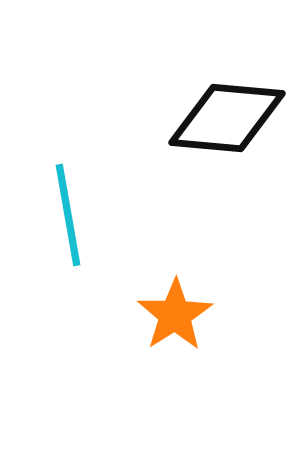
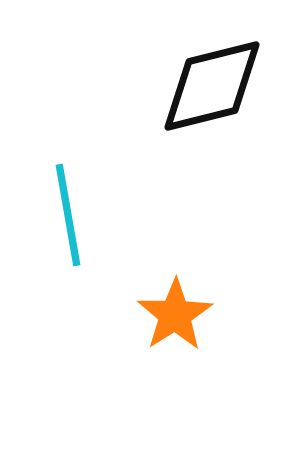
black diamond: moved 15 px left, 32 px up; rotated 19 degrees counterclockwise
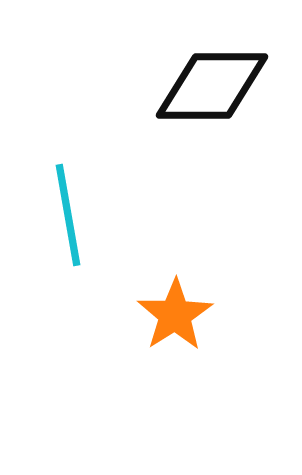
black diamond: rotated 14 degrees clockwise
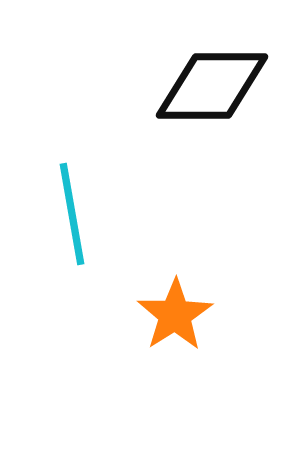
cyan line: moved 4 px right, 1 px up
